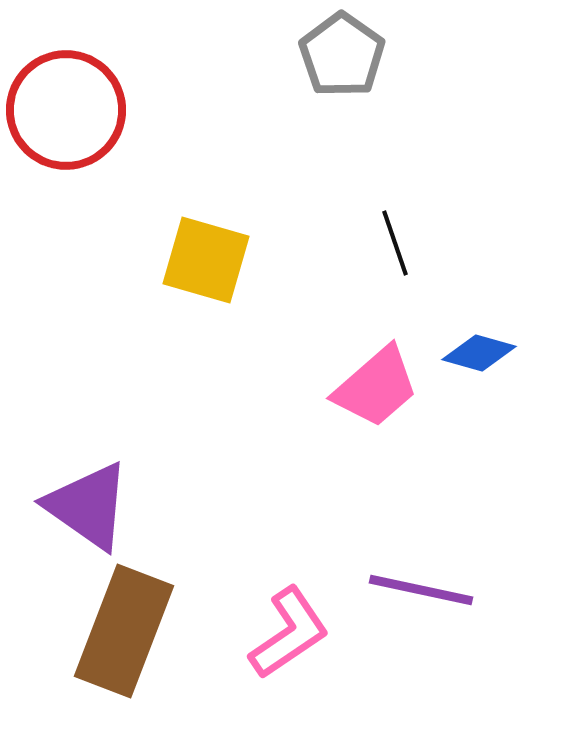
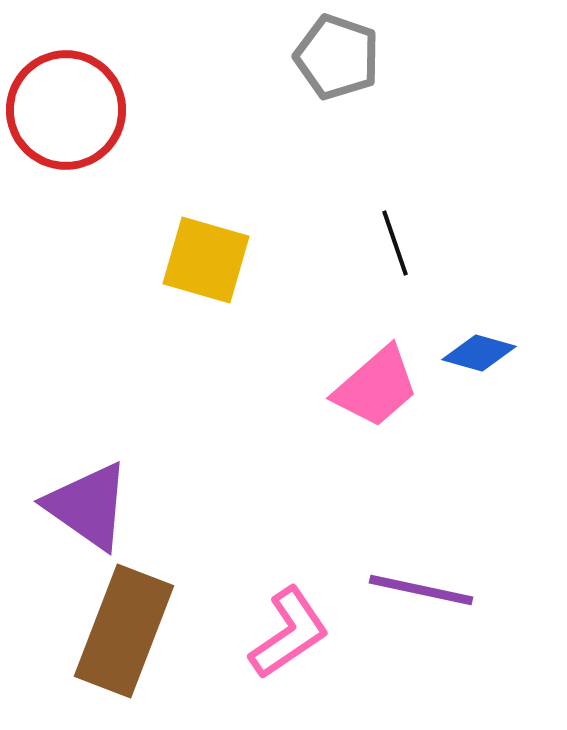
gray pentagon: moved 5 px left, 2 px down; rotated 16 degrees counterclockwise
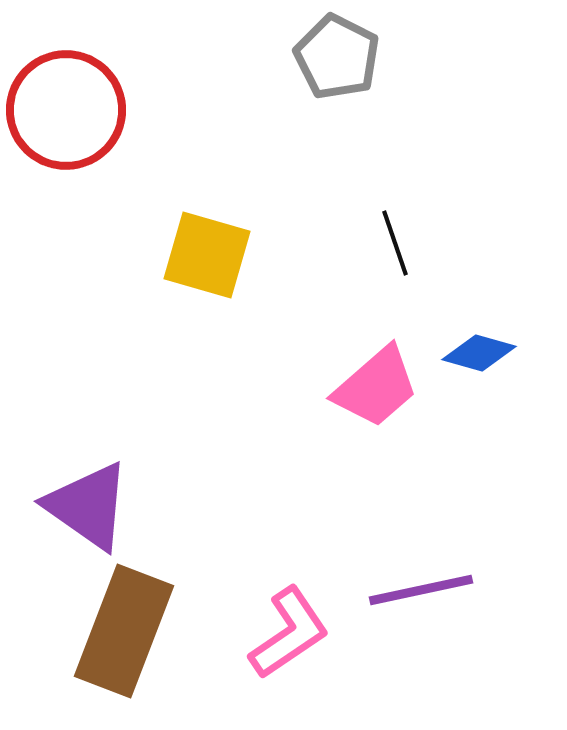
gray pentagon: rotated 8 degrees clockwise
yellow square: moved 1 px right, 5 px up
purple line: rotated 24 degrees counterclockwise
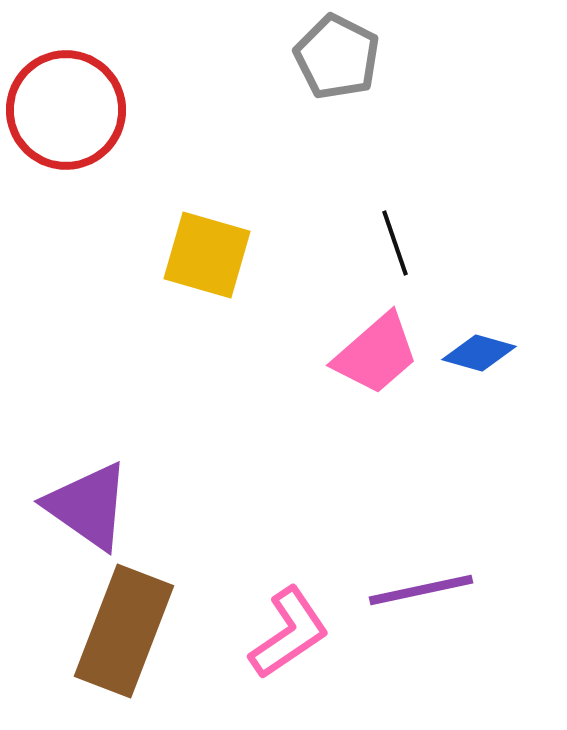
pink trapezoid: moved 33 px up
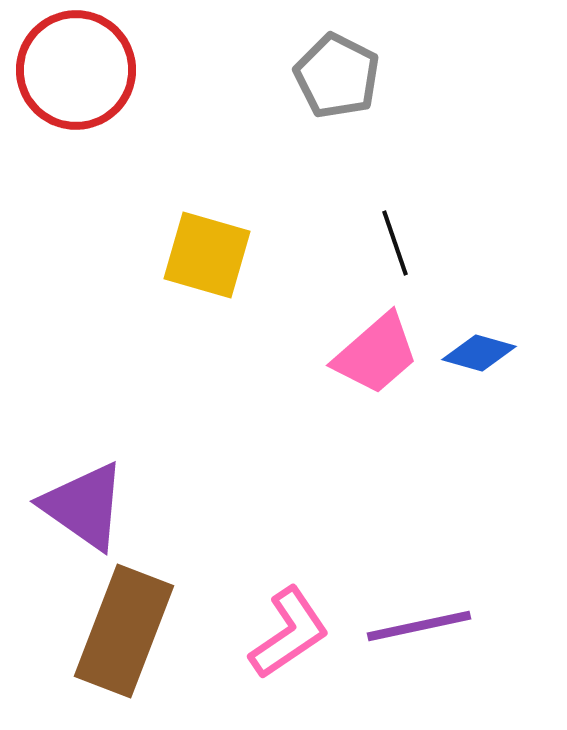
gray pentagon: moved 19 px down
red circle: moved 10 px right, 40 px up
purple triangle: moved 4 px left
purple line: moved 2 px left, 36 px down
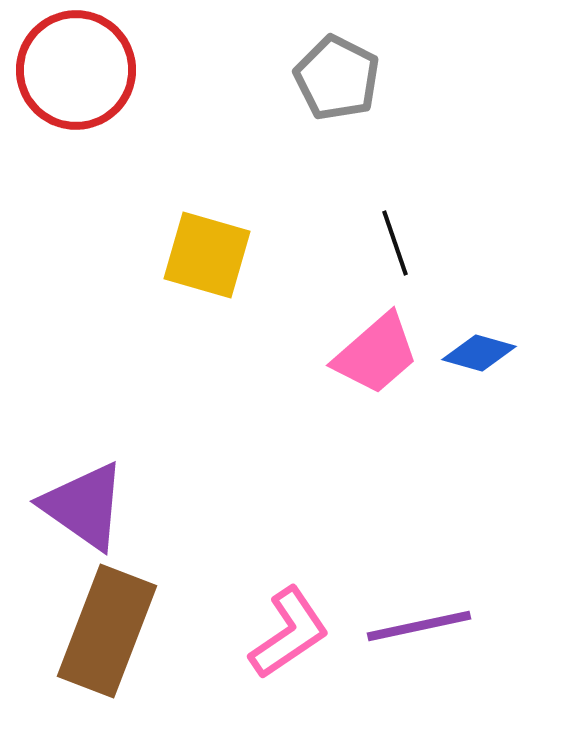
gray pentagon: moved 2 px down
brown rectangle: moved 17 px left
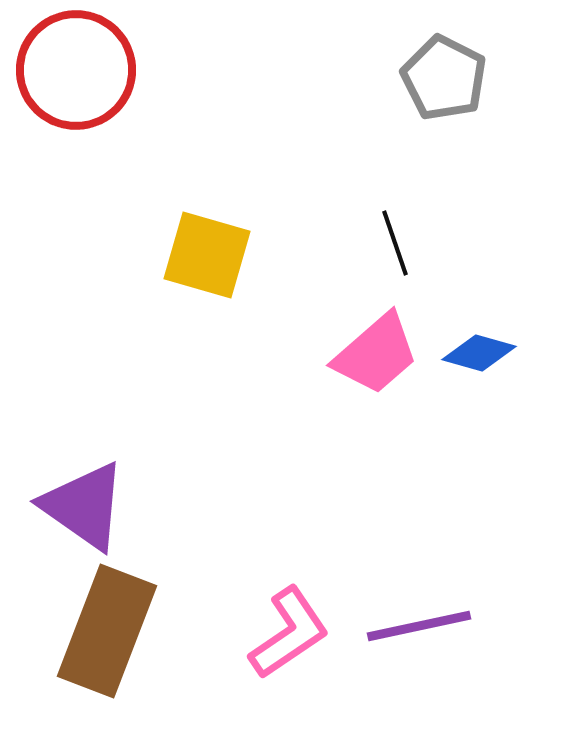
gray pentagon: moved 107 px right
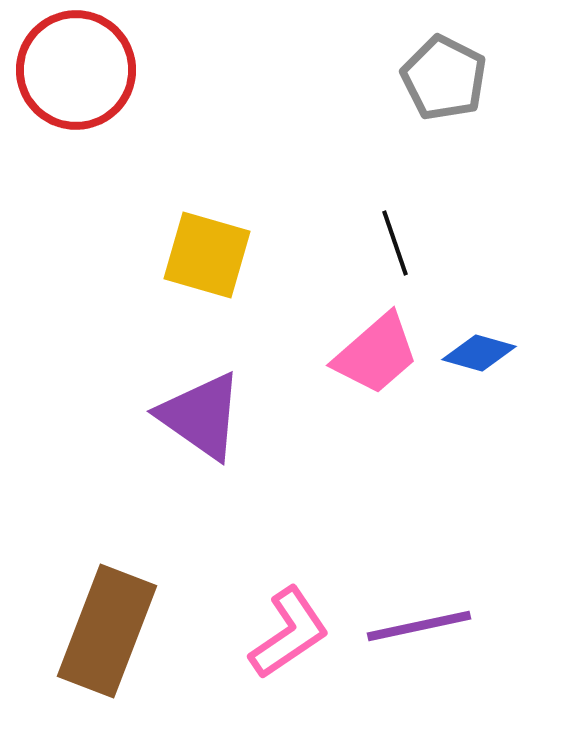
purple triangle: moved 117 px right, 90 px up
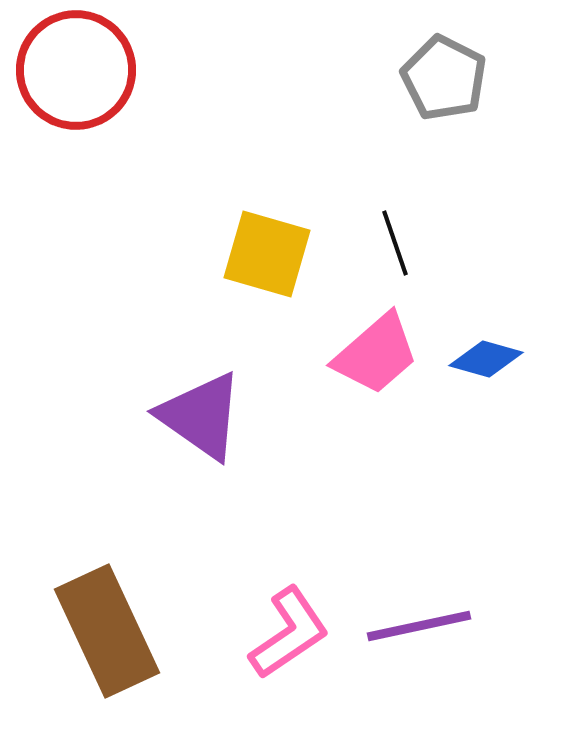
yellow square: moved 60 px right, 1 px up
blue diamond: moved 7 px right, 6 px down
brown rectangle: rotated 46 degrees counterclockwise
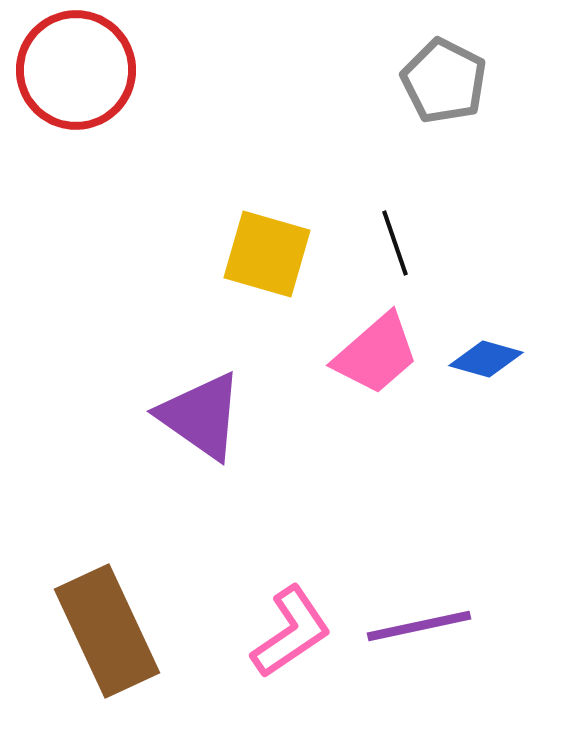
gray pentagon: moved 3 px down
pink L-shape: moved 2 px right, 1 px up
